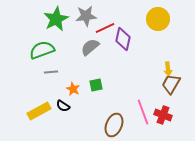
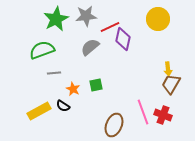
red line: moved 5 px right, 1 px up
gray line: moved 3 px right, 1 px down
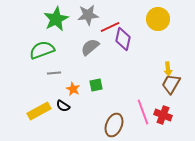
gray star: moved 2 px right, 1 px up
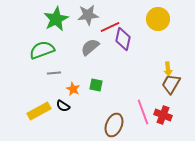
green square: rotated 24 degrees clockwise
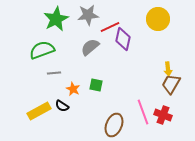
black semicircle: moved 1 px left
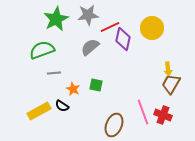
yellow circle: moved 6 px left, 9 px down
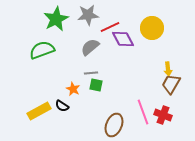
purple diamond: rotated 40 degrees counterclockwise
gray line: moved 37 px right
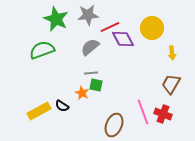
green star: rotated 20 degrees counterclockwise
yellow arrow: moved 4 px right, 16 px up
orange star: moved 9 px right, 4 px down
red cross: moved 1 px up
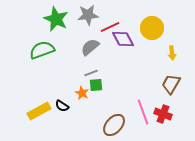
gray line: rotated 16 degrees counterclockwise
green square: rotated 16 degrees counterclockwise
brown ellipse: rotated 20 degrees clockwise
